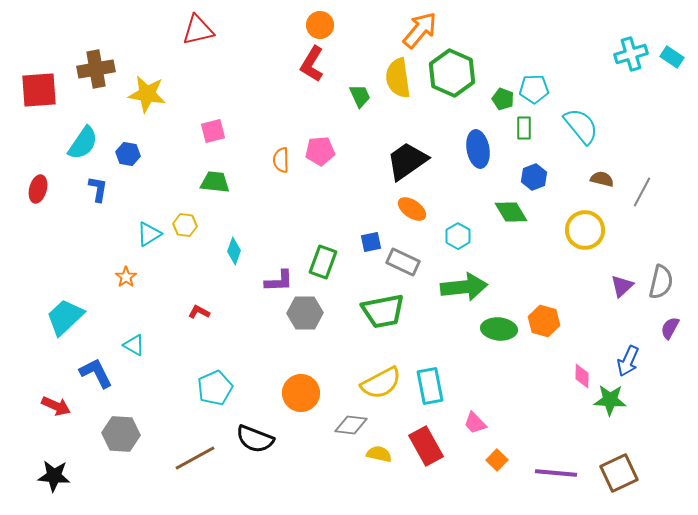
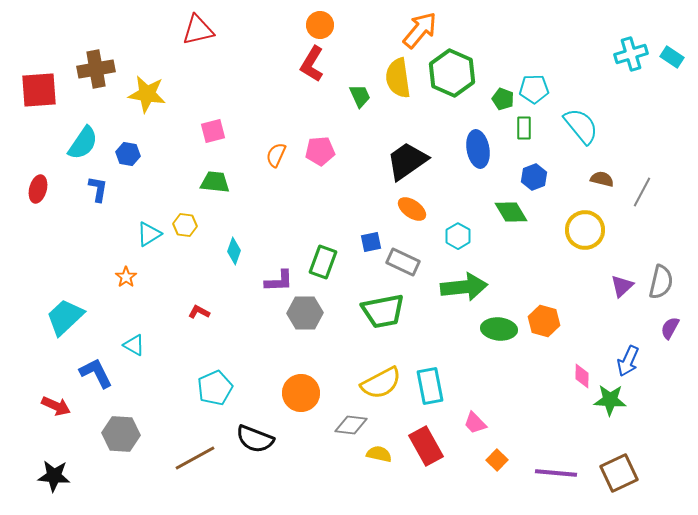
orange semicircle at (281, 160): moved 5 px left, 5 px up; rotated 25 degrees clockwise
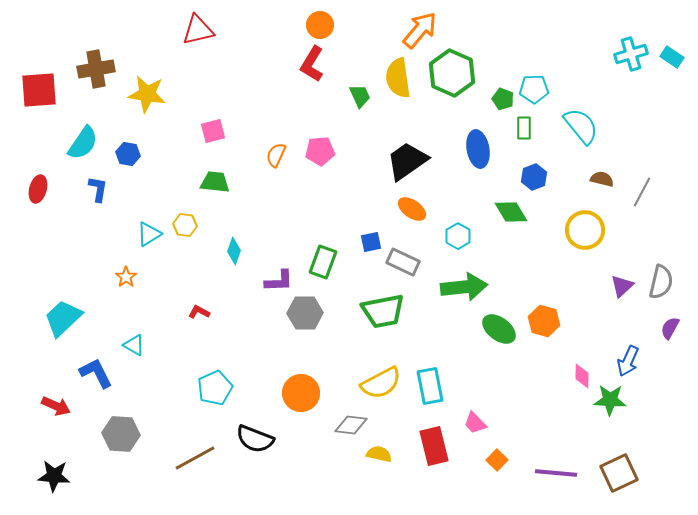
cyan trapezoid at (65, 317): moved 2 px left, 1 px down
green ellipse at (499, 329): rotated 32 degrees clockwise
red rectangle at (426, 446): moved 8 px right; rotated 15 degrees clockwise
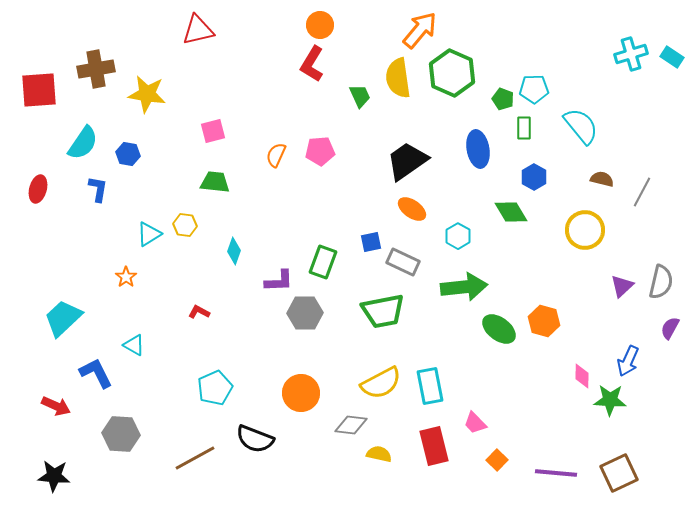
blue hexagon at (534, 177): rotated 10 degrees counterclockwise
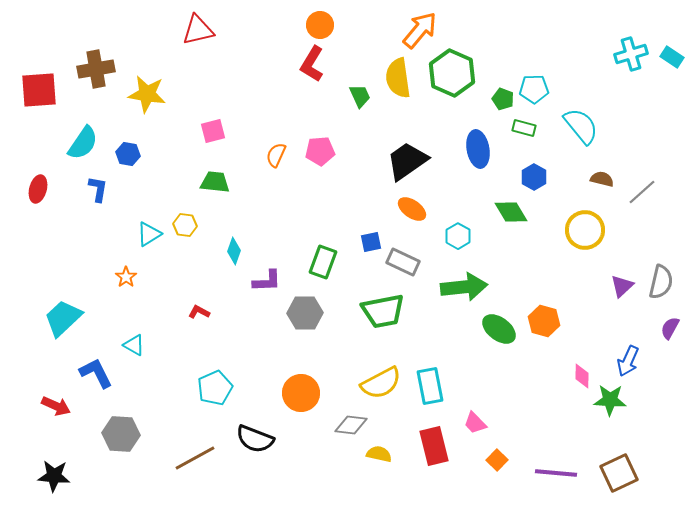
green rectangle at (524, 128): rotated 75 degrees counterclockwise
gray line at (642, 192): rotated 20 degrees clockwise
purple L-shape at (279, 281): moved 12 px left
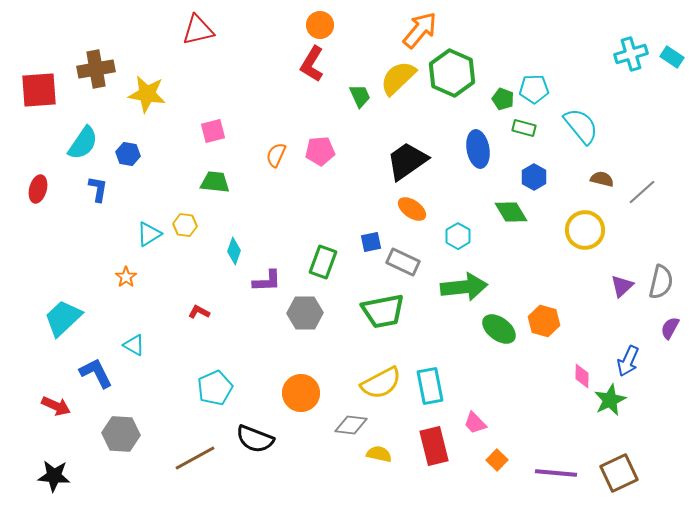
yellow semicircle at (398, 78): rotated 54 degrees clockwise
green star at (610, 400): rotated 28 degrees counterclockwise
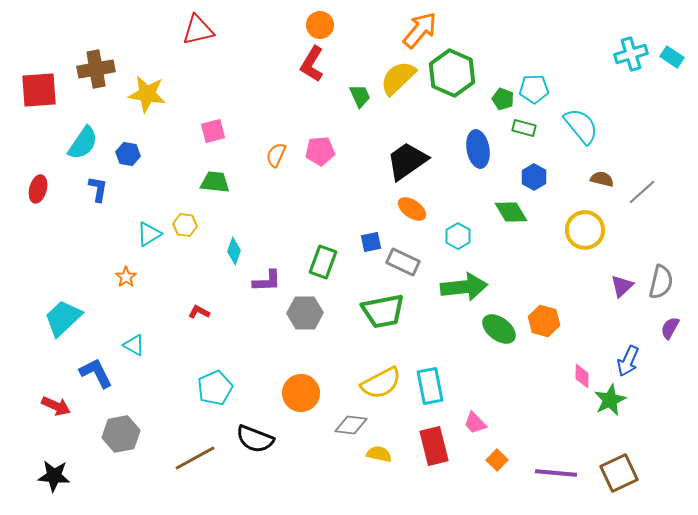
gray hexagon at (121, 434): rotated 15 degrees counterclockwise
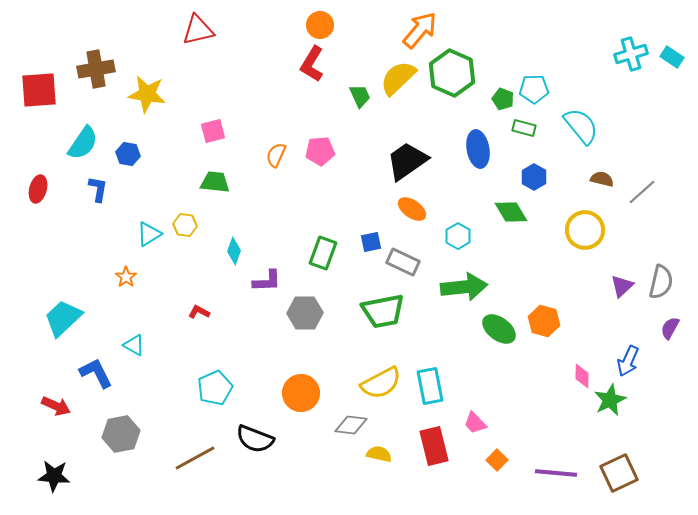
green rectangle at (323, 262): moved 9 px up
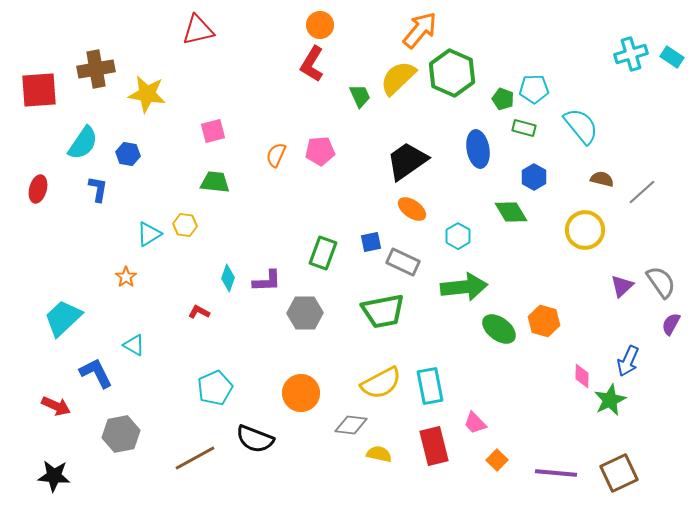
cyan diamond at (234, 251): moved 6 px left, 27 px down
gray semicircle at (661, 282): rotated 48 degrees counterclockwise
purple semicircle at (670, 328): moved 1 px right, 4 px up
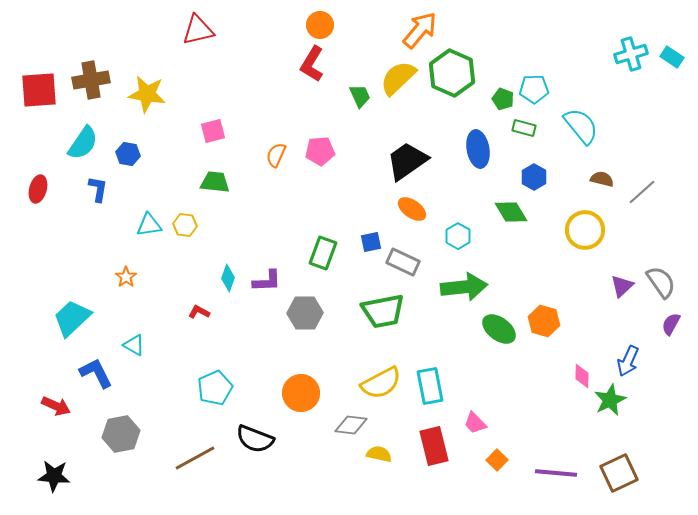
brown cross at (96, 69): moved 5 px left, 11 px down
cyan triangle at (149, 234): moved 9 px up; rotated 24 degrees clockwise
cyan trapezoid at (63, 318): moved 9 px right
